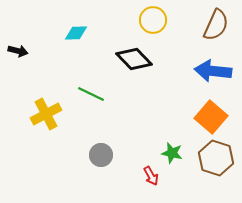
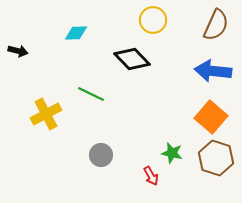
black diamond: moved 2 px left
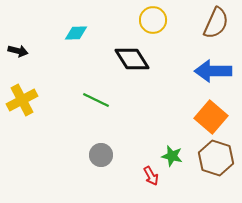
brown semicircle: moved 2 px up
black diamond: rotated 12 degrees clockwise
blue arrow: rotated 6 degrees counterclockwise
green line: moved 5 px right, 6 px down
yellow cross: moved 24 px left, 14 px up
green star: moved 3 px down
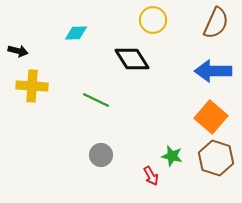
yellow cross: moved 10 px right, 14 px up; rotated 32 degrees clockwise
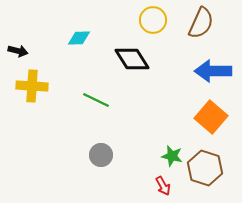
brown semicircle: moved 15 px left
cyan diamond: moved 3 px right, 5 px down
brown hexagon: moved 11 px left, 10 px down
red arrow: moved 12 px right, 10 px down
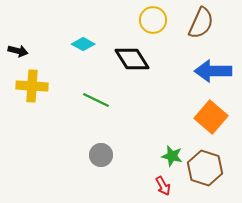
cyan diamond: moved 4 px right, 6 px down; rotated 30 degrees clockwise
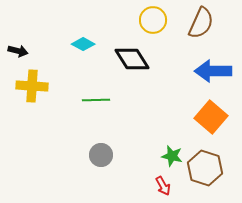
green line: rotated 28 degrees counterclockwise
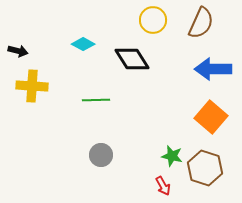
blue arrow: moved 2 px up
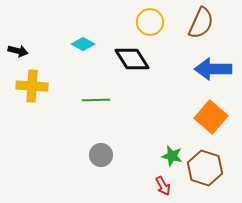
yellow circle: moved 3 px left, 2 px down
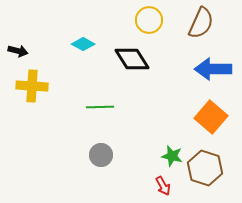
yellow circle: moved 1 px left, 2 px up
green line: moved 4 px right, 7 px down
